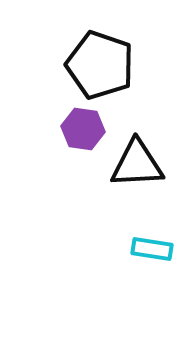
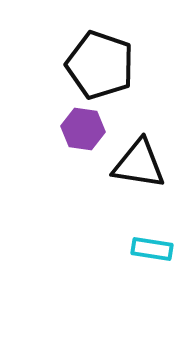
black triangle: moved 2 px right; rotated 12 degrees clockwise
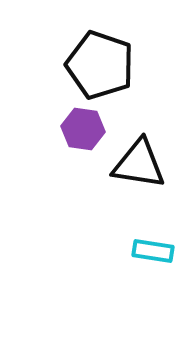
cyan rectangle: moved 1 px right, 2 px down
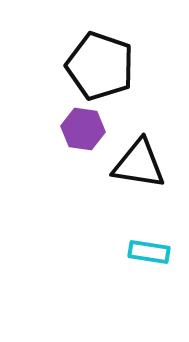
black pentagon: moved 1 px down
cyan rectangle: moved 4 px left, 1 px down
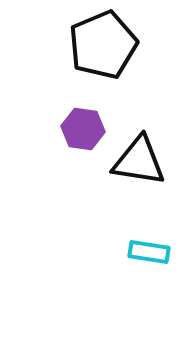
black pentagon: moved 3 px right, 21 px up; rotated 30 degrees clockwise
black triangle: moved 3 px up
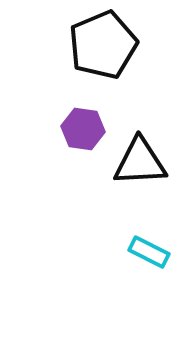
black triangle: moved 1 px right, 1 px down; rotated 12 degrees counterclockwise
cyan rectangle: rotated 18 degrees clockwise
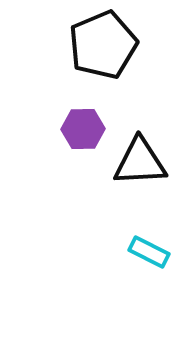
purple hexagon: rotated 9 degrees counterclockwise
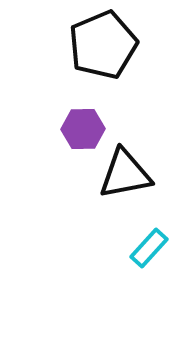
black triangle: moved 15 px left, 12 px down; rotated 8 degrees counterclockwise
cyan rectangle: moved 4 px up; rotated 75 degrees counterclockwise
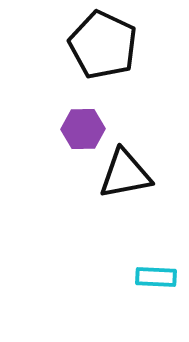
black pentagon: rotated 24 degrees counterclockwise
cyan rectangle: moved 7 px right, 29 px down; rotated 51 degrees clockwise
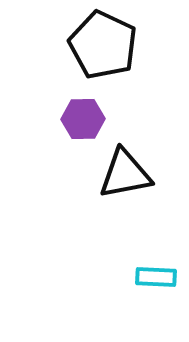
purple hexagon: moved 10 px up
